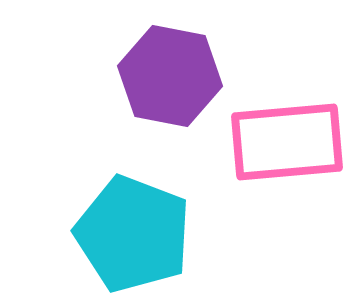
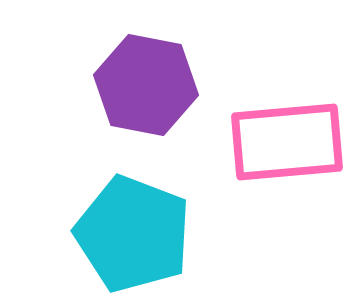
purple hexagon: moved 24 px left, 9 px down
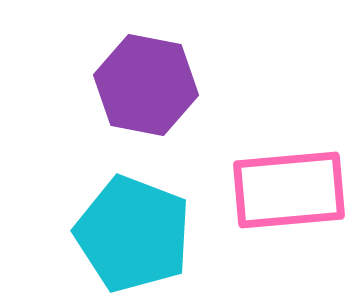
pink rectangle: moved 2 px right, 48 px down
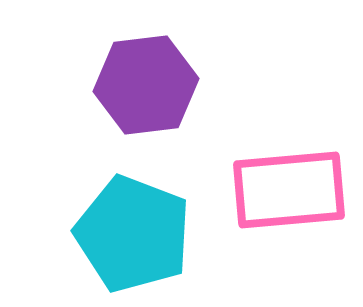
purple hexagon: rotated 18 degrees counterclockwise
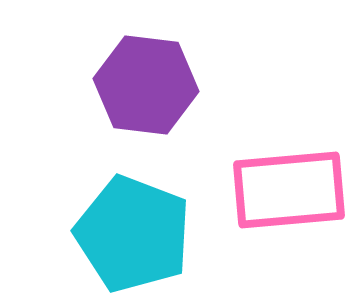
purple hexagon: rotated 14 degrees clockwise
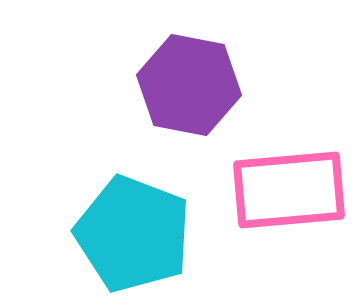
purple hexagon: moved 43 px right; rotated 4 degrees clockwise
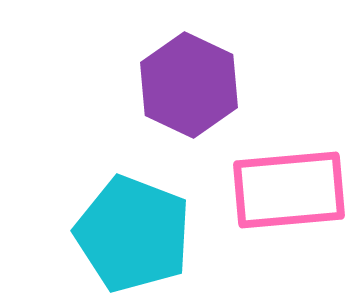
purple hexagon: rotated 14 degrees clockwise
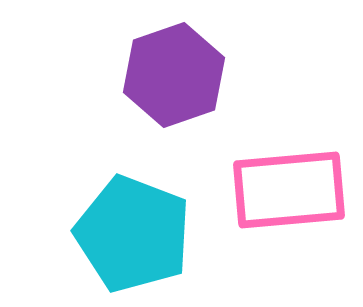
purple hexagon: moved 15 px left, 10 px up; rotated 16 degrees clockwise
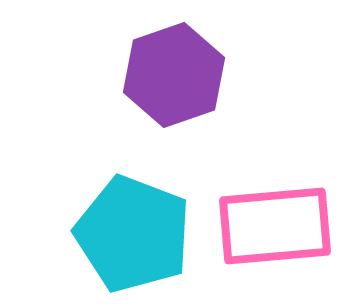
pink rectangle: moved 14 px left, 36 px down
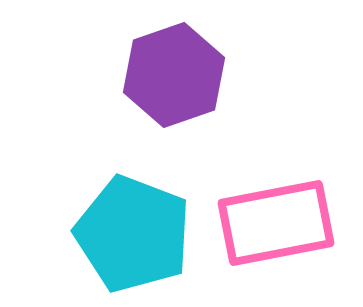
pink rectangle: moved 1 px right, 3 px up; rotated 6 degrees counterclockwise
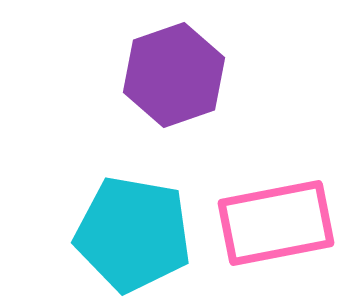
cyan pentagon: rotated 11 degrees counterclockwise
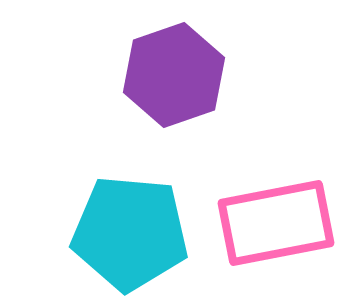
cyan pentagon: moved 3 px left, 1 px up; rotated 5 degrees counterclockwise
